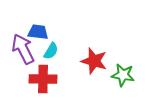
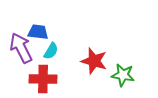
purple arrow: moved 2 px left, 1 px up
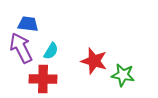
blue trapezoid: moved 10 px left, 8 px up
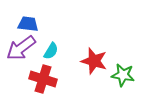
purple arrow: rotated 100 degrees counterclockwise
red cross: rotated 16 degrees clockwise
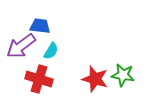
blue trapezoid: moved 12 px right, 2 px down
purple arrow: moved 2 px up
red star: moved 1 px right, 18 px down
red cross: moved 4 px left
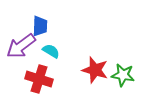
blue trapezoid: rotated 85 degrees clockwise
cyan semicircle: rotated 90 degrees counterclockwise
red star: moved 9 px up
